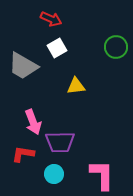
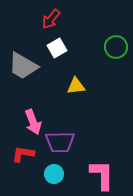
red arrow: rotated 105 degrees clockwise
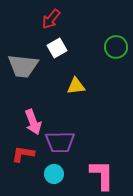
gray trapezoid: rotated 24 degrees counterclockwise
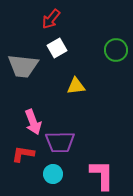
green circle: moved 3 px down
cyan circle: moved 1 px left
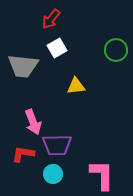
purple trapezoid: moved 3 px left, 3 px down
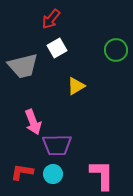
gray trapezoid: rotated 20 degrees counterclockwise
yellow triangle: rotated 24 degrees counterclockwise
red L-shape: moved 1 px left, 18 px down
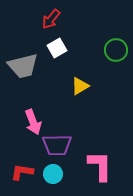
yellow triangle: moved 4 px right
pink L-shape: moved 2 px left, 9 px up
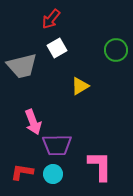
gray trapezoid: moved 1 px left
